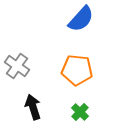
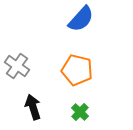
orange pentagon: rotated 8 degrees clockwise
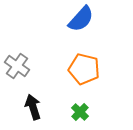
orange pentagon: moved 7 px right, 1 px up
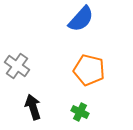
orange pentagon: moved 5 px right, 1 px down
green cross: rotated 18 degrees counterclockwise
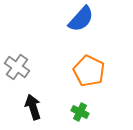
gray cross: moved 1 px down
orange pentagon: moved 1 px down; rotated 12 degrees clockwise
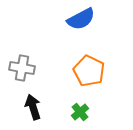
blue semicircle: rotated 20 degrees clockwise
gray cross: moved 5 px right, 1 px down; rotated 25 degrees counterclockwise
green cross: rotated 24 degrees clockwise
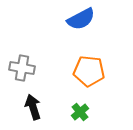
orange pentagon: rotated 20 degrees counterclockwise
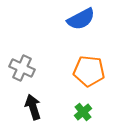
gray cross: rotated 15 degrees clockwise
green cross: moved 3 px right
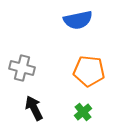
blue semicircle: moved 3 px left, 1 px down; rotated 16 degrees clockwise
gray cross: rotated 10 degrees counterclockwise
black arrow: moved 1 px right, 1 px down; rotated 10 degrees counterclockwise
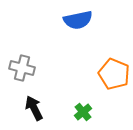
orange pentagon: moved 25 px right, 3 px down; rotated 16 degrees clockwise
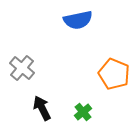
gray cross: rotated 25 degrees clockwise
black arrow: moved 8 px right
